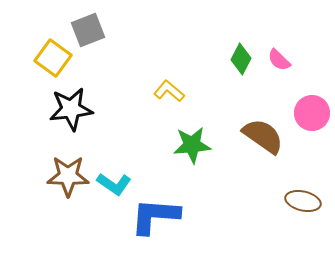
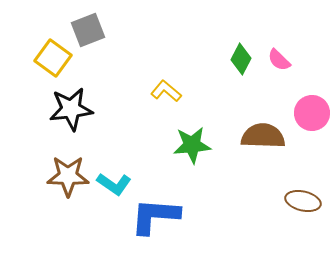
yellow L-shape: moved 3 px left
brown semicircle: rotated 33 degrees counterclockwise
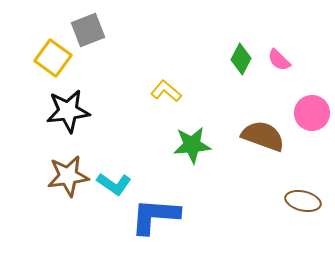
black star: moved 3 px left, 2 px down
brown semicircle: rotated 18 degrees clockwise
brown star: rotated 9 degrees counterclockwise
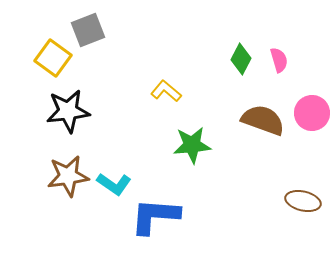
pink semicircle: rotated 150 degrees counterclockwise
brown semicircle: moved 16 px up
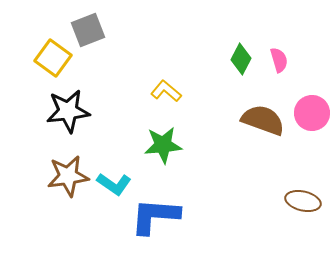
green star: moved 29 px left
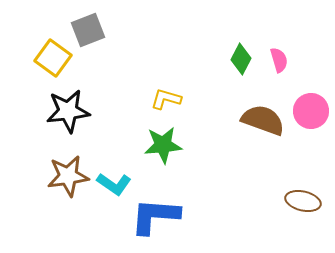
yellow L-shape: moved 8 px down; rotated 24 degrees counterclockwise
pink circle: moved 1 px left, 2 px up
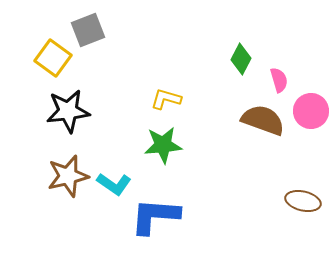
pink semicircle: moved 20 px down
brown star: rotated 6 degrees counterclockwise
